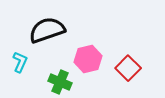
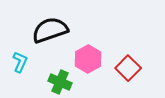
black semicircle: moved 3 px right
pink hexagon: rotated 16 degrees counterclockwise
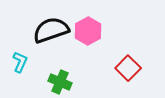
black semicircle: moved 1 px right
pink hexagon: moved 28 px up
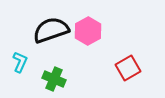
red square: rotated 15 degrees clockwise
green cross: moved 6 px left, 3 px up
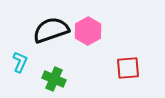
red square: rotated 25 degrees clockwise
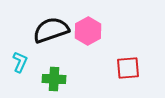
green cross: rotated 20 degrees counterclockwise
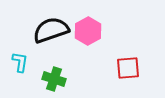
cyan L-shape: rotated 15 degrees counterclockwise
green cross: rotated 15 degrees clockwise
